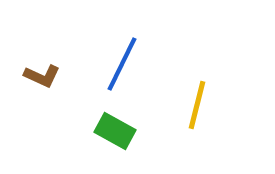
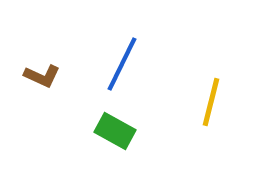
yellow line: moved 14 px right, 3 px up
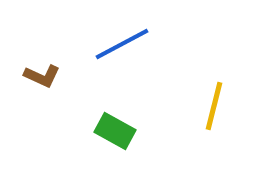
blue line: moved 20 px up; rotated 36 degrees clockwise
yellow line: moved 3 px right, 4 px down
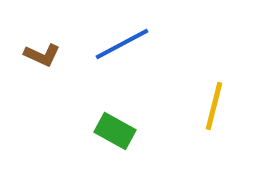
brown L-shape: moved 21 px up
